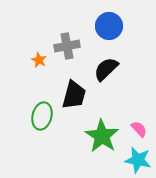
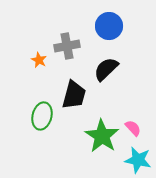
pink semicircle: moved 6 px left, 1 px up
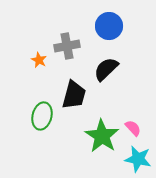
cyan star: moved 1 px up
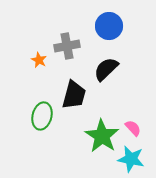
cyan star: moved 7 px left
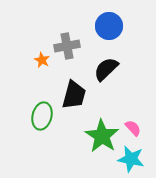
orange star: moved 3 px right
